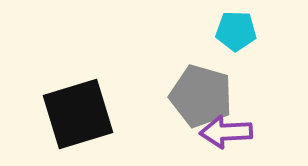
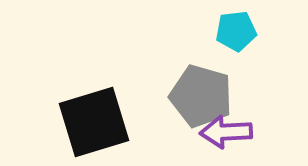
cyan pentagon: rotated 9 degrees counterclockwise
black square: moved 16 px right, 8 px down
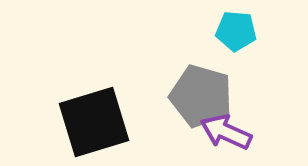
cyan pentagon: rotated 12 degrees clockwise
purple arrow: rotated 27 degrees clockwise
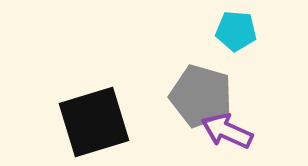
purple arrow: moved 1 px right, 1 px up
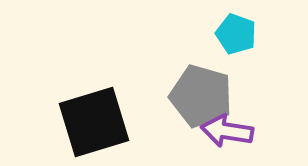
cyan pentagon: moved 3 px down; rotated 15 degrees clockwise
purple arrow: rotated 15 degrees counterclockwise
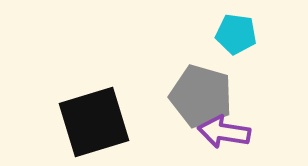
cyan pentagon: rotated 12 degrees counterclockwise
purple arrow: moved 3 px left, 1 px down
